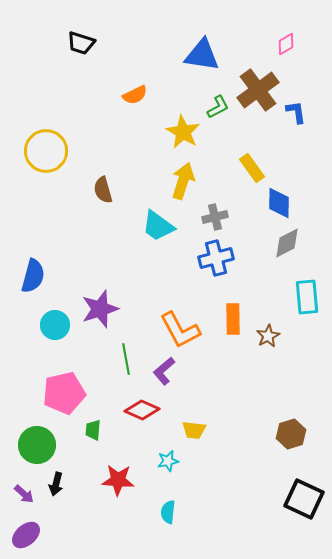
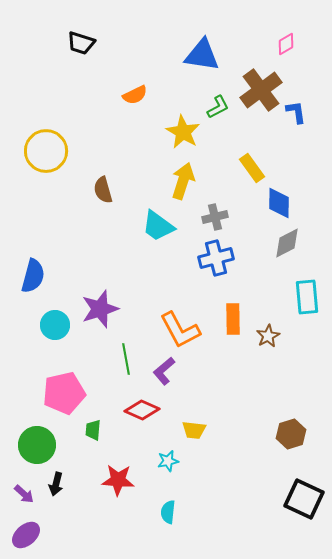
brown cross: moved 3 px right
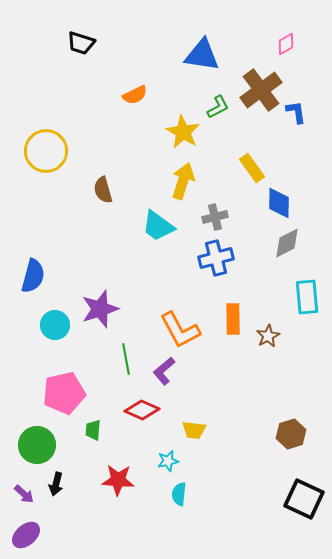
cyan semicircle: moved 11 px right, 18 px up
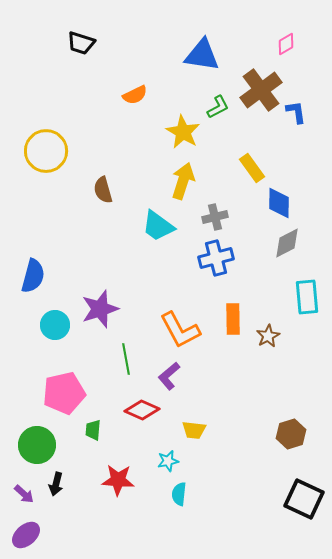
purple L-shape: moved 5 px right, 5 px down
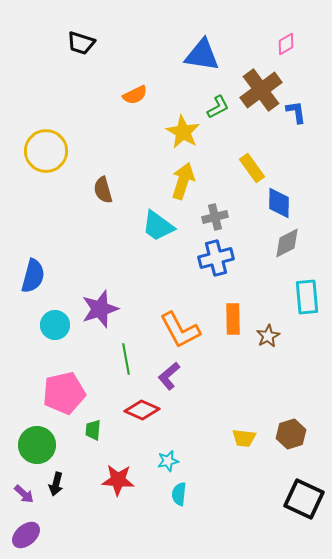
yellow trapezoid: moved 50 px right, 8 px down
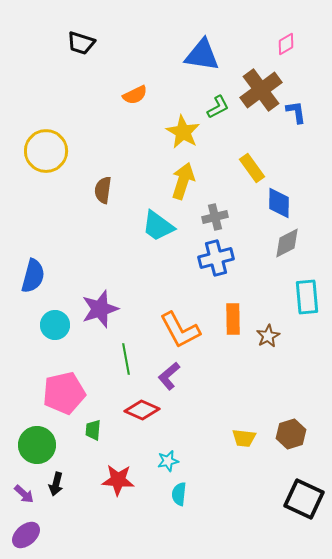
brown semicircle: rotated 24 degrees clockwise
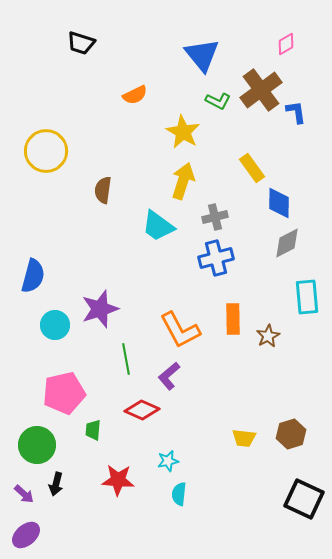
blue triangle: rotated 42 degrees clockwise
green L-shape: moved 6 px up; rotated 55 degrees clockwise
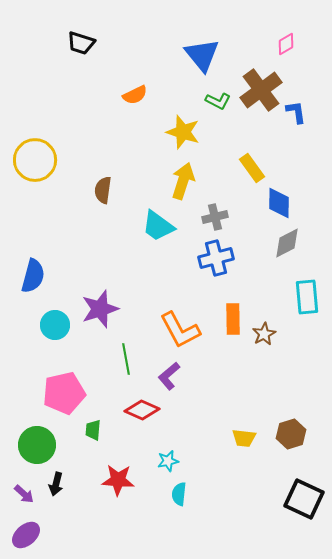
yellow star: rotated 12 degrees counterclockwise
yellow circle: moved 11 px left, 9 px down
brown star: moved 4 px left, 2 px up
